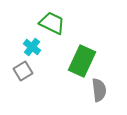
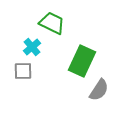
cyan cross: rotated 12 degrees clockwise
gray square: rotated 30 degrees clockwise
gray semicircle: rotated 40 degrees clockwise
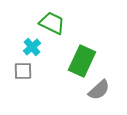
gray semicircle: rotated 15 degrees clockwise
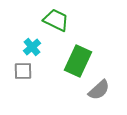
green trapezoid: moved 4 px right, 3 px up
green rectangle: moved 4 px left
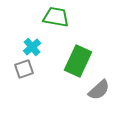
green trapezoid: moved 3 px up; rotated 16 degrees counterclockwise
gray square: moved 1 px right, 2 px up; rotated 18 degrees counterclockwise
